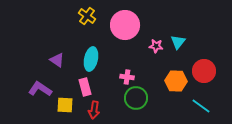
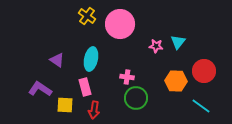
pink circle: moved 5 px left, 1 px up
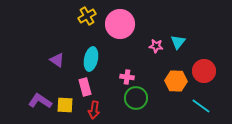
yellow cross: rotated 24 degrees clockwise
purple L-shape: moved 12 px down
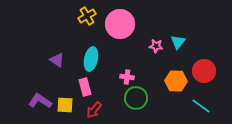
red arrow: rotated 30 degrees clockwise
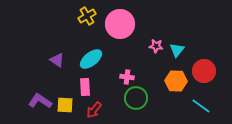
cyan triangle: moved 1 px left, 8 px down
cyan ellipse: rotated 40 degrees clockwise
pink rectangle: rotated 12 degrees clockwise
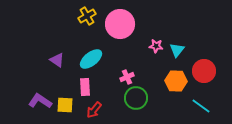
pink cross: rotated 32 degrees counterclockwise
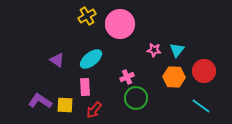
pink star: moved 2 px left, 4 px down
orange hexagon: moved 2 px left, 4 px up
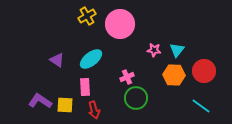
orange hexagon: moved 2 px up
red arrow: rotated 54 degrees counterclockwise
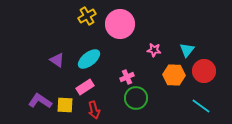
cyan triangle: moved 10 px right
cyan ellipse: moved 2 px left
pink rectangle: rotated 60 degrees clockwise
